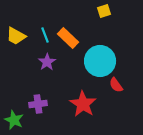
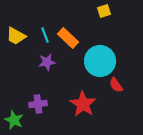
purple star: rotated 24 degrees clockwise
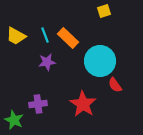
red semicircle: moved 1 px left
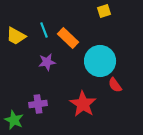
cyan line: moved 1 px left, 5 px up
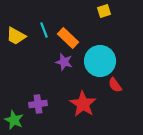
purple star: moved 17 px right; rotated 24 degrees clockwise
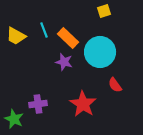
cyan circle: moved 9 px up
green star: moved 1 px up
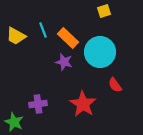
cyan line: moved 1 px left
green star: moved 3 px down
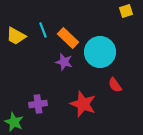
yellow square: moved 22 px right
red star: rotated 12 degrees counterclockwise
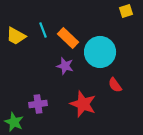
purple star: moved 1 px right, 4 px down
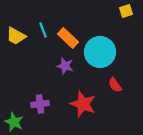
purple cross: moved 2 px right
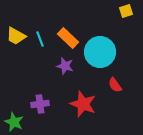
cyan line: moved 3 px left, 9 px down
